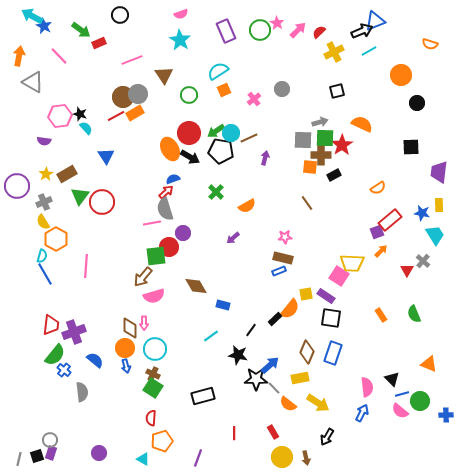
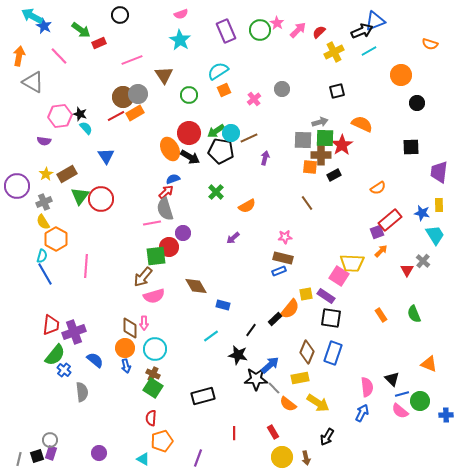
red circle at (102, 202): moved 1 px left, 3 px up
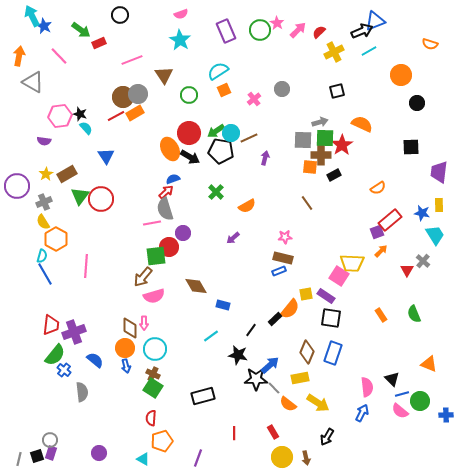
cyan arrow at (32, 16): rotated 35 degrees clockwise
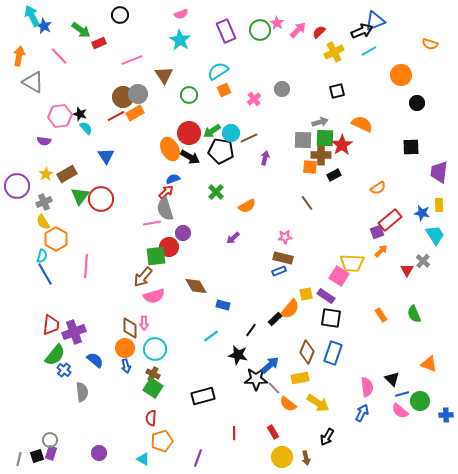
green arrow at (216, 131): moved 4 px left
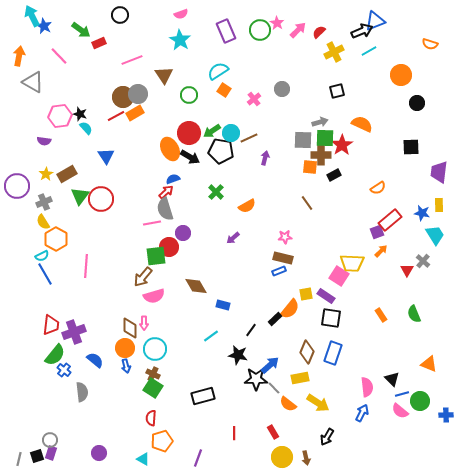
orange square at (224, 90): rotated 32 degrees counterclockwise
cyan semicircle at (42, 256): rotated 48 degrees clockwise
